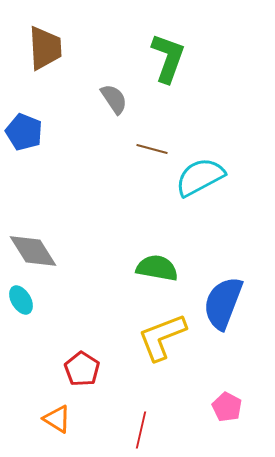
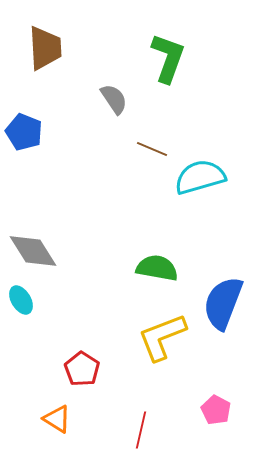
brown line: rotated 8 degrees clockwise
cyan semicircle: rotated 12 degrees clockwise
pink pentagon: moved 11 px left, 3 px down
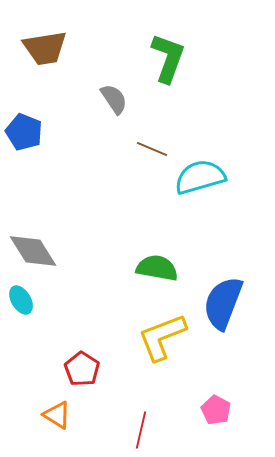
brown trapezoid: rotated 84 degrees clockwise
orange triangle: moved 4 px up
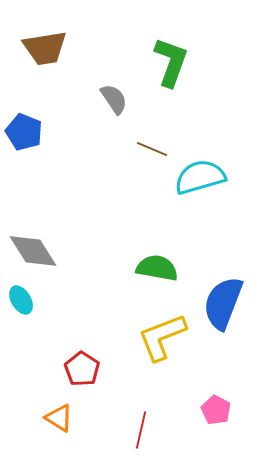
green L-shape: moved 3 px right, 4 px down
orange triangle: moved 2 px right, 3 px down
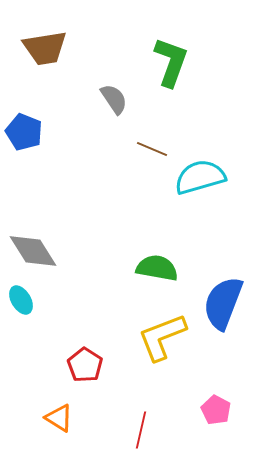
red pentagon: moved 3 px right, 4 px up
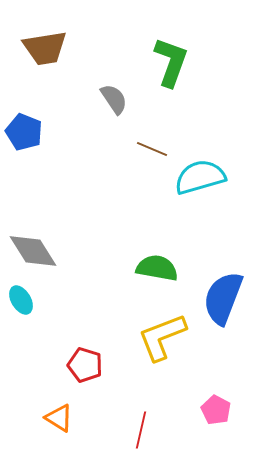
blue semicircle: moved 5 px up
red pentagon: rotated 16 degrees counterclockwise
